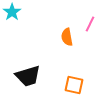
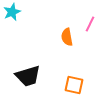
cyan star: rotated 12 degrees clockwise
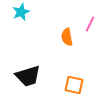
cyan star: moved 9 px right
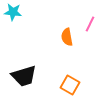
cyan star: moved 8 px left; rotated 30 degrees clockwise
black trapezoid: moved 4 px left
orange square: moved 4 px left; rotated 18 degrees clockwise
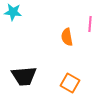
pink line: rotated 21 degrees counterclockwise
black trapezoid: rotated 12 degrees clockwise
orange square: moved 2 px up
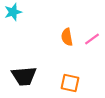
cyan star: rotated 24 degrees counterclockwise
pink line: moved 2 px right, 15 px down; rotated 49 degrees clockwise
orange square: rotated 18 degrees counterclockwise
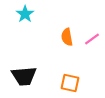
cyan star: moved 12 px right, 2 px down; rotated 18 degrees counterclockwise
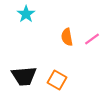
cyan star: moved 1 px right
orange square: moved 13 px left, 3 px up; rotated 18 degrees clockwise
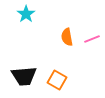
pink line: rotated 14 degrees clockwise
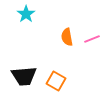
orange square: moved 1 px left, 1 px down
